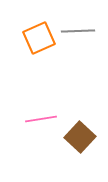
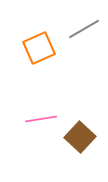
gray line: moved 6 px right, 2 px up; rotated 28 degrees counterclockwise
orange square: moved 10 px down
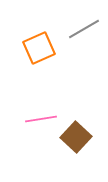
brown square: moved 4 px left
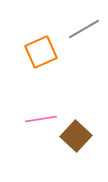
orange square: moved 2 px right, 4 px down
brown square: moved 1 px up
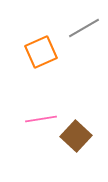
gray line: moved 1 px up
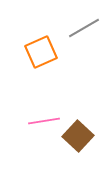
pink line: moved 3 px right, 2 px down
brown square: moved 2 px right
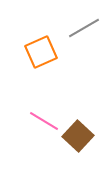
pink line: rotated 40 degrees clockwise
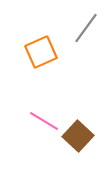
gray line: moved 2 px right; rotated 24 degrees counterclockwise
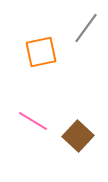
orange square: rotated 12 degrees clockwise
pink line: moved 11 px left
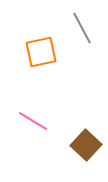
gray line: moved 4 px left; rotated 64 degrees counterclockwise
brown square: moved 8 px right, 9 px down
